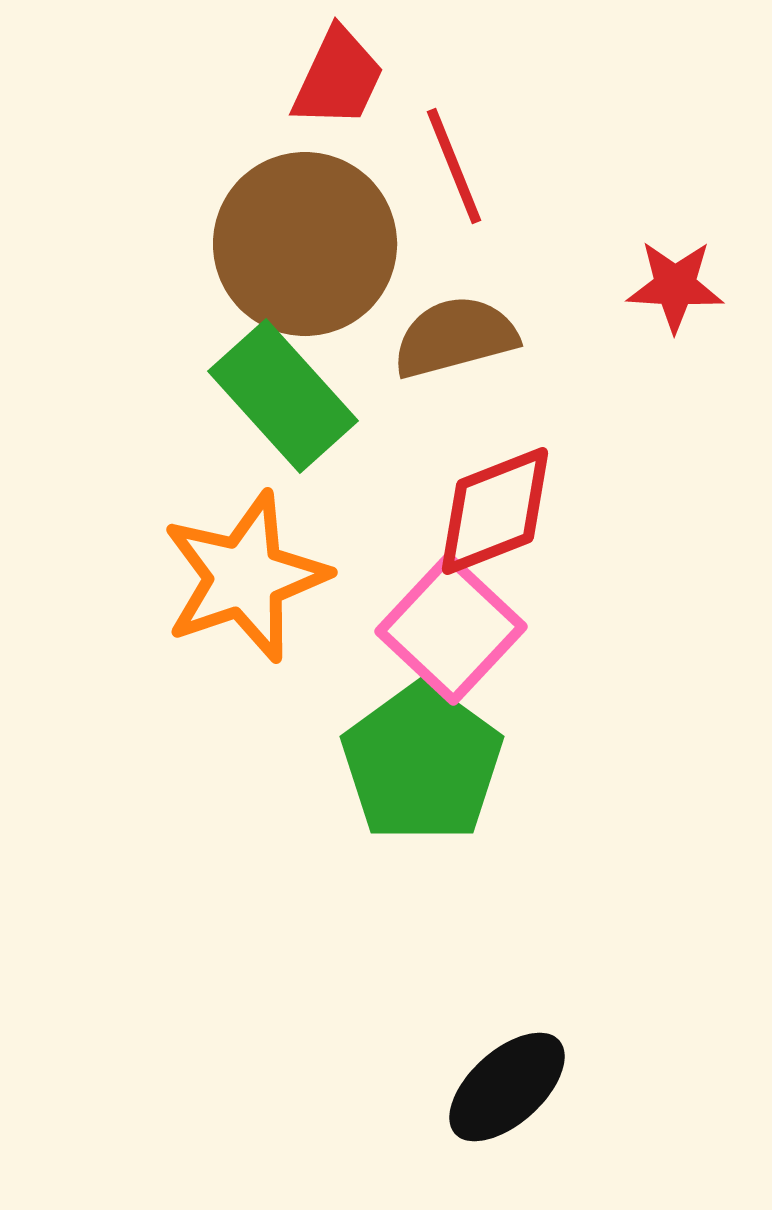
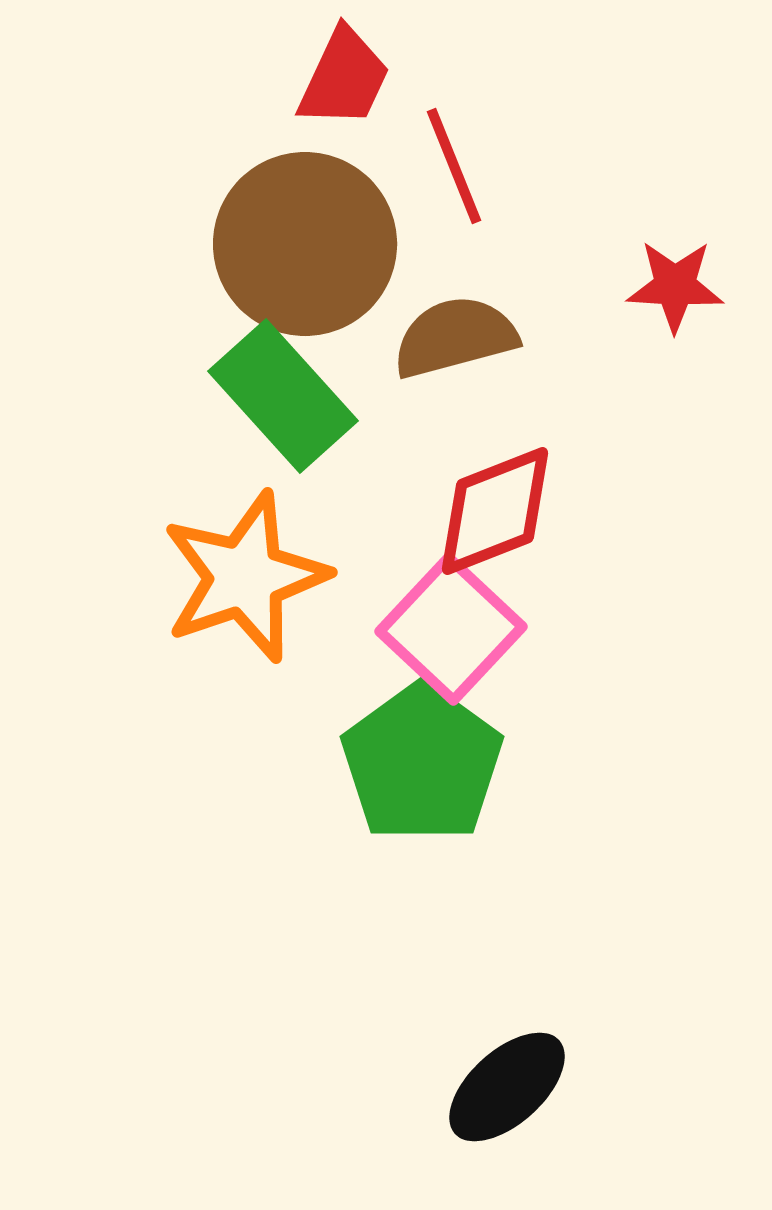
red trapezoid: moved 6 px right
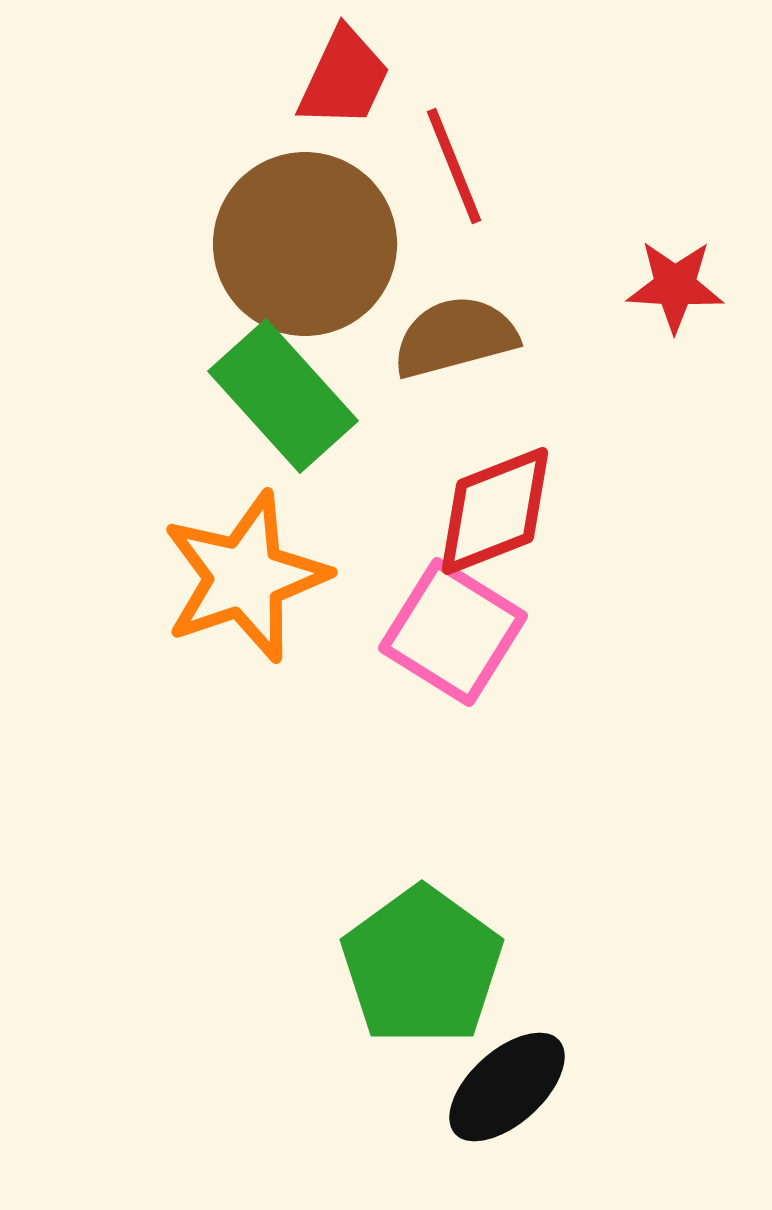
pink square: moved 2 px right, 3 px down; rotated 11 degrees counterclockwise
green pentagon: moved 203 px down
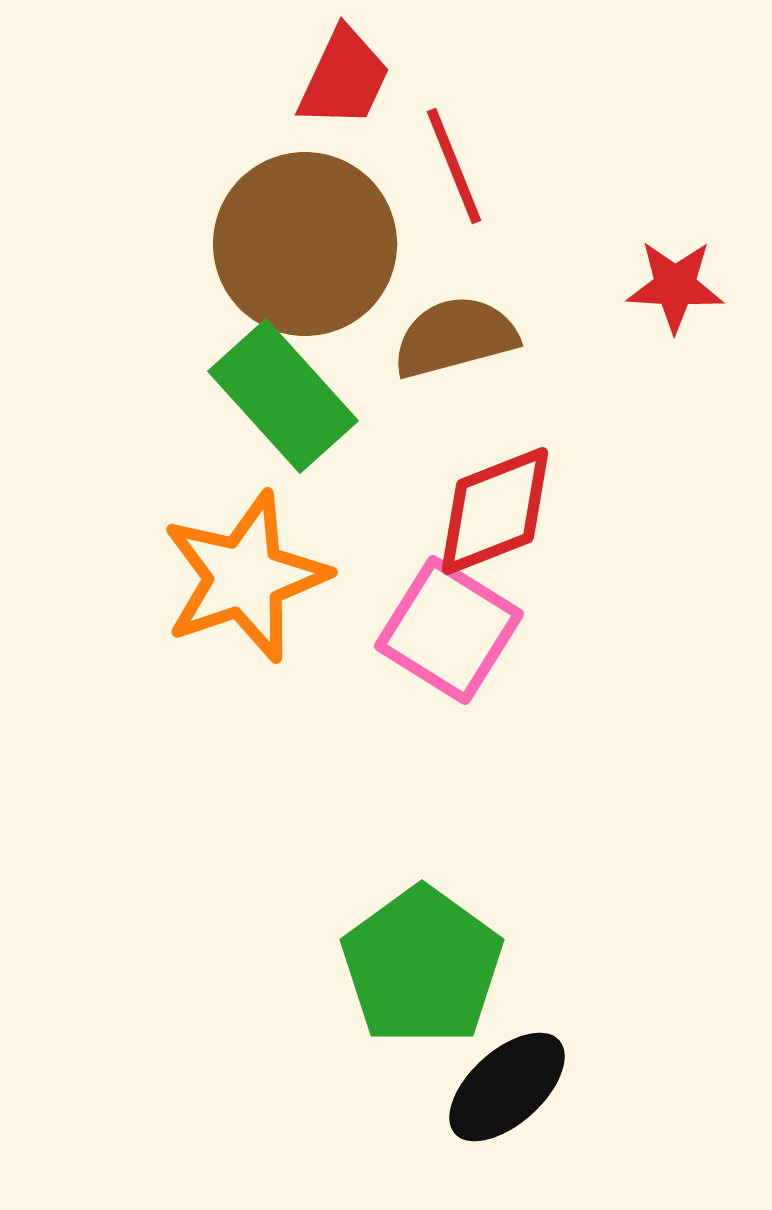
pink square: moved 4 px left, 2 px up
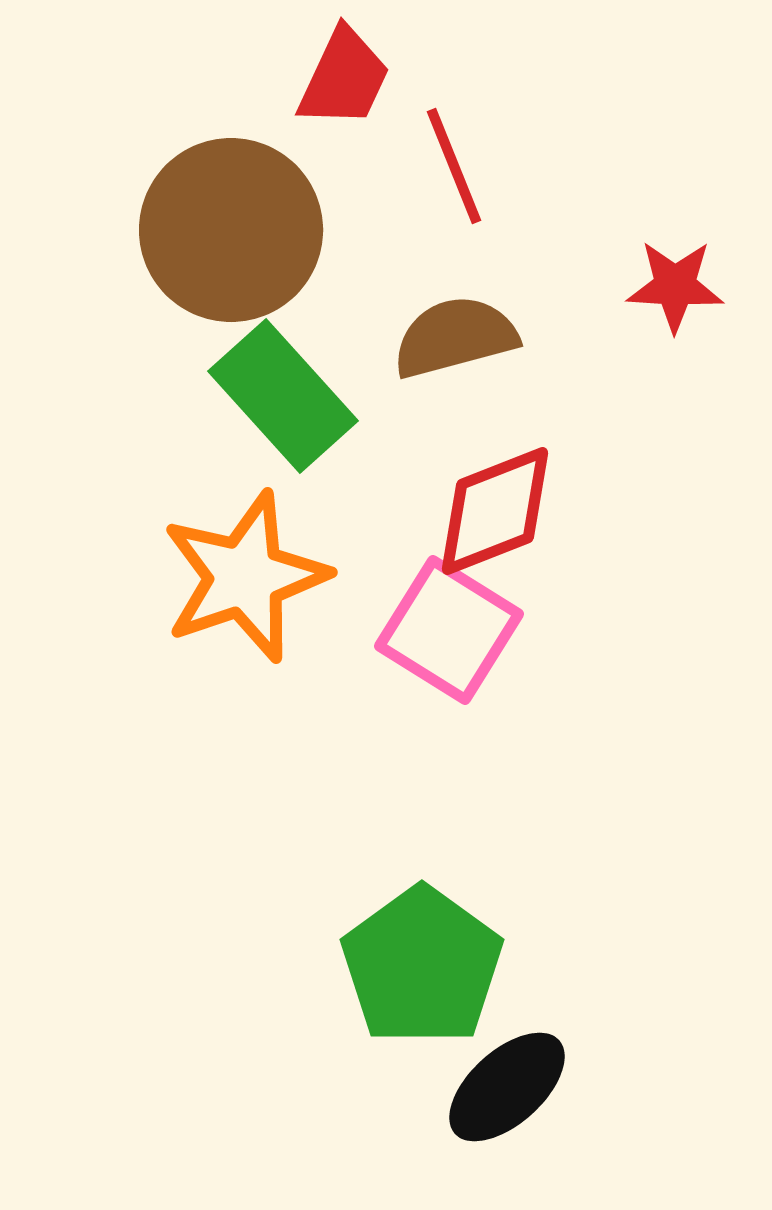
brown circle: moved 74 px left, 14 px up
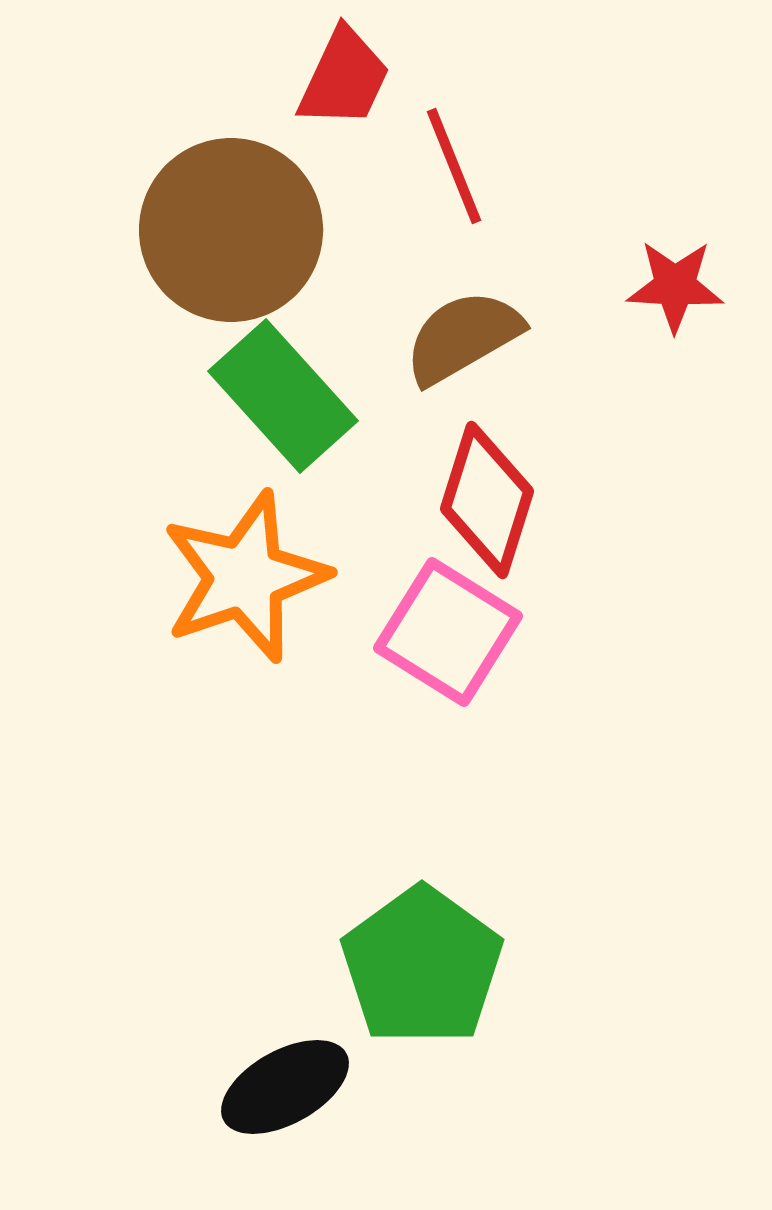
brown semicircle: moved 8 px right; rotated 15 degrees counterclockwise
red diamond: moved 8 px left, 11 px up; rotated 51 degrees counterclockwise
pink square: moved 1 px left, 2 px down
black ellipse: moved 222 px left; rotated 13 degrees clockwise
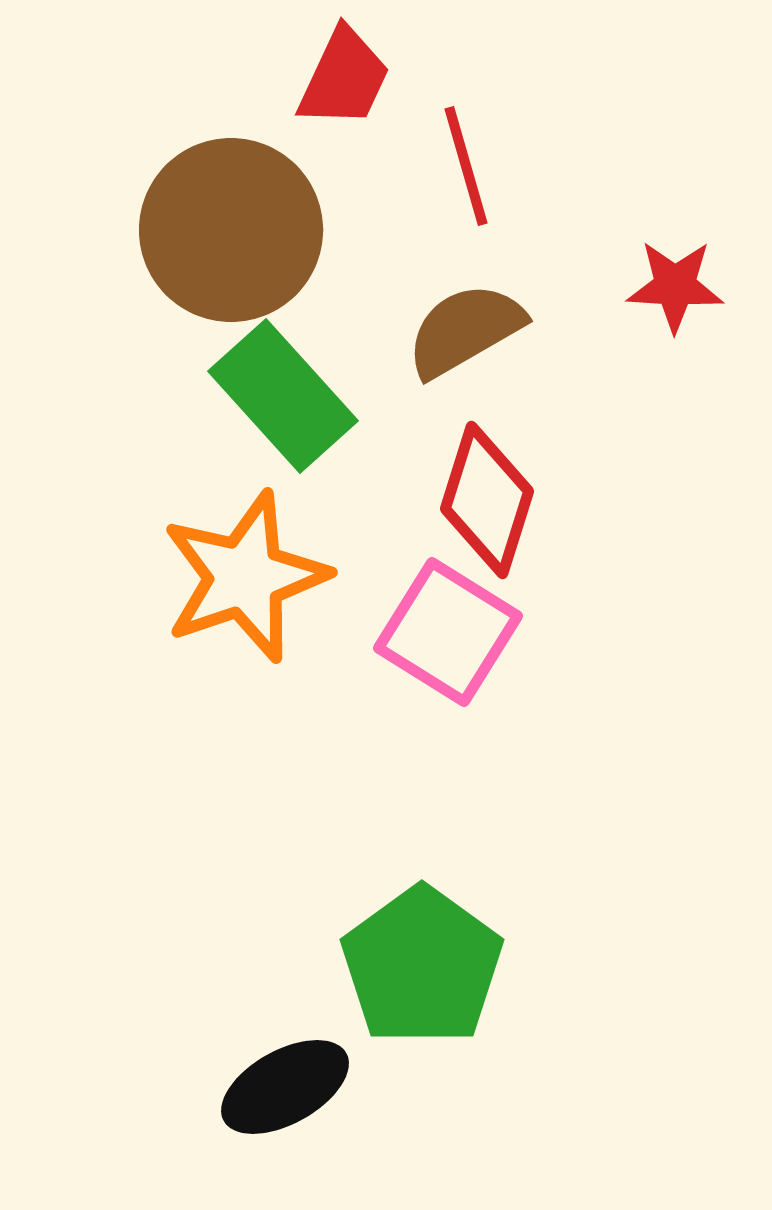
red line: moved 12 px right; rotated 6 degrees clockwise
brown semicircle: moved 2 px right, 7 px up
